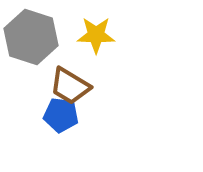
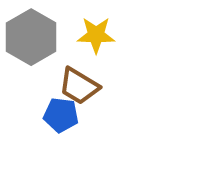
gray hexagon: rotated 12 degrees clockwise
brown trapezoid: moved 9 px right
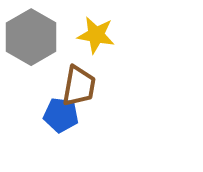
yellow star: rotated 9 degrees clockwise
brown trapezoid: rotated 111 degrees counterclockwise
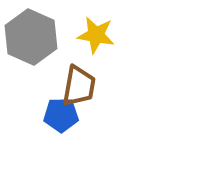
gray hexagon: rotated 6 degrees counterclockwise
blue pentagon: rotated 8 degrees counterclockwise
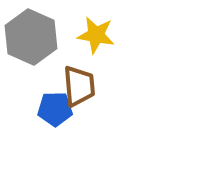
brown trapezoid: rotated 15 degrees counterclockwise
blue pentagon: moved 6 px left, 6 px up
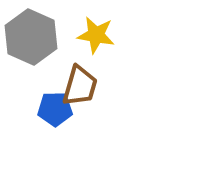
brown trapezoid: moved 1 px right; rotated 21 degrees clockwise
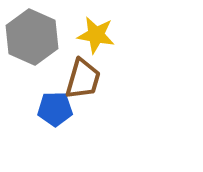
gray hexagon: moved 1 px right
brown trapezoid: moved 3 px right, 7 px up
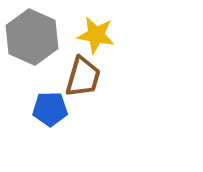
brown trapezoid: moved 2 px up
blue pentagon: moved 5 px left
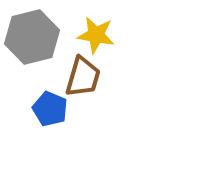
gray hexagon: rotated 22 degrees clockwise
blue pentagon: rotated 24 degrees clockwise
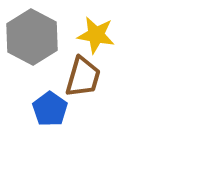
gray hexagon: rotated 18 degrees counterclockwise
blue pentagon: rotated 12 degrees clockwise
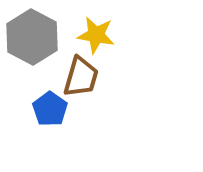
brown trapezoid: moved 2 px left
